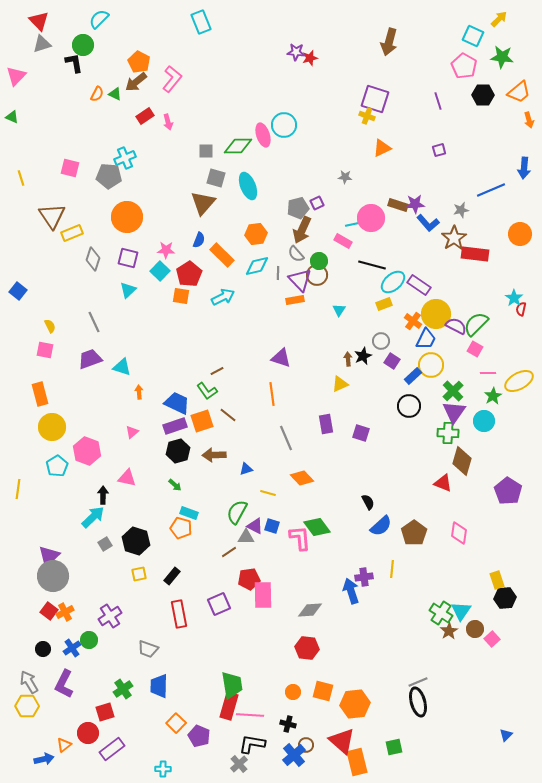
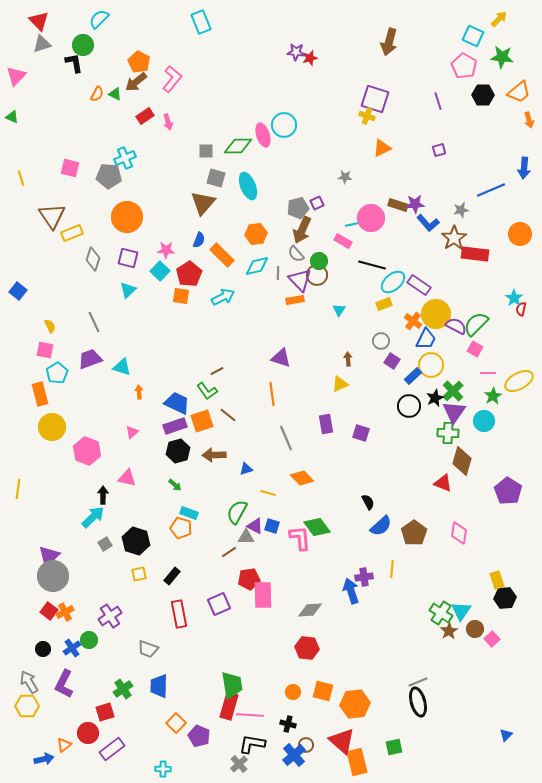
black star at (363, 356): moved 72 px right, 42 px down
cyan pentagon at (57, 466): moved 93 px up
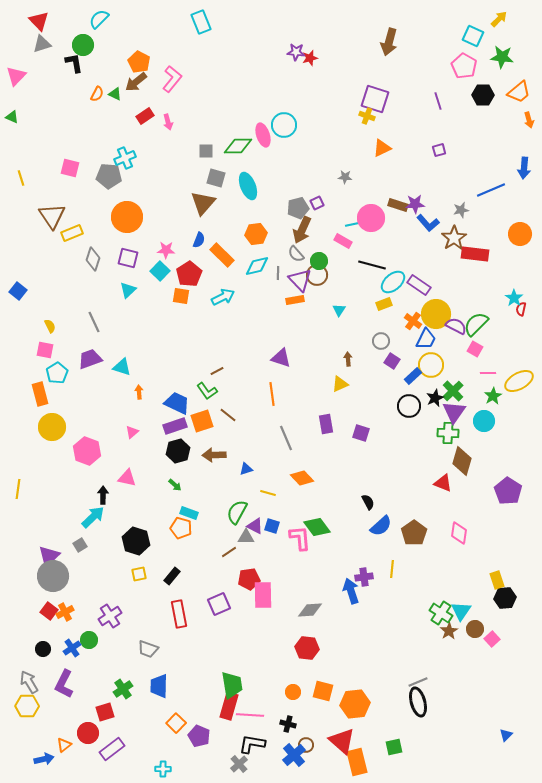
gray square at (105, 544): moved 25 px left, 1 px down
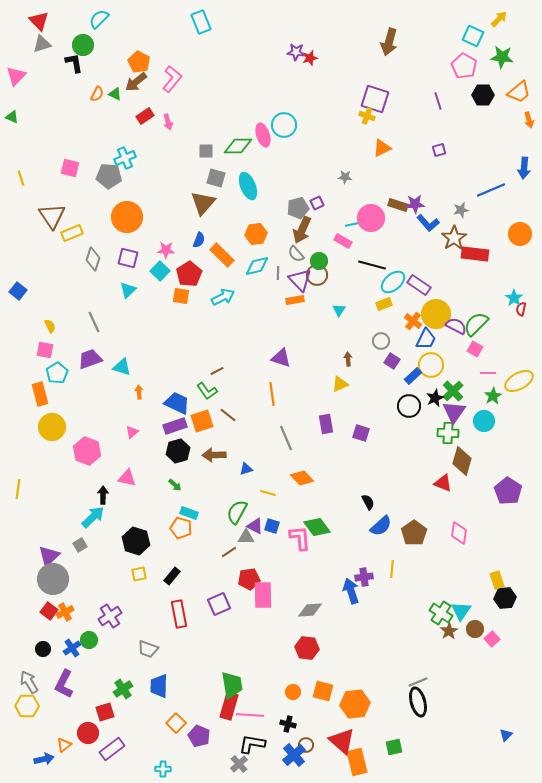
gray circle at (53, 576): moved 3 px down
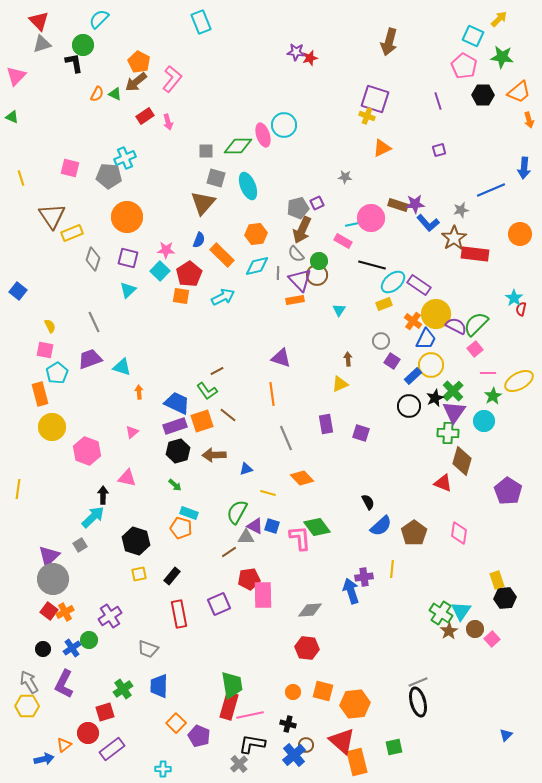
pink square at (475, 349): rotated 21 degrees clockwise
pink line at (250, 715): rotated 16 degrees counterclockwise
